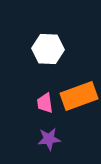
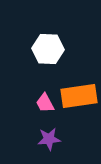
orange rectangle: rotated 12 degrees clockwise
pink trapezoid: rotated 20 degrees counterclockwise
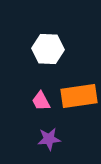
pink trapezoid: moved 4 px left, 2 px up
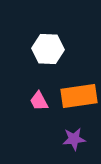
pink trapezoid: moved 2 px left
purple star: moved 25 px right
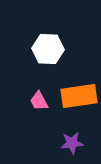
purple star: moved 2 px left, 4 px down
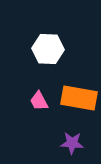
orange rectangle: moved 2 px down; rotated 18 degrees clockwise
purple star: rotated 10 degrees clockwise
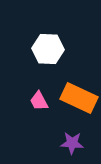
orange rectangle: rotated 15 degrees clockwise
